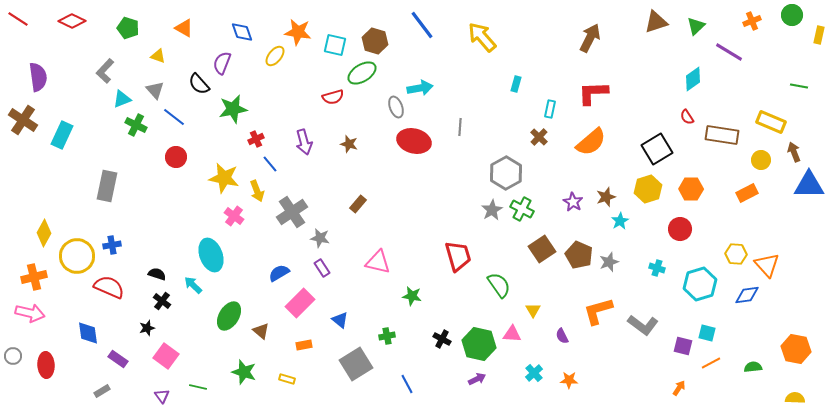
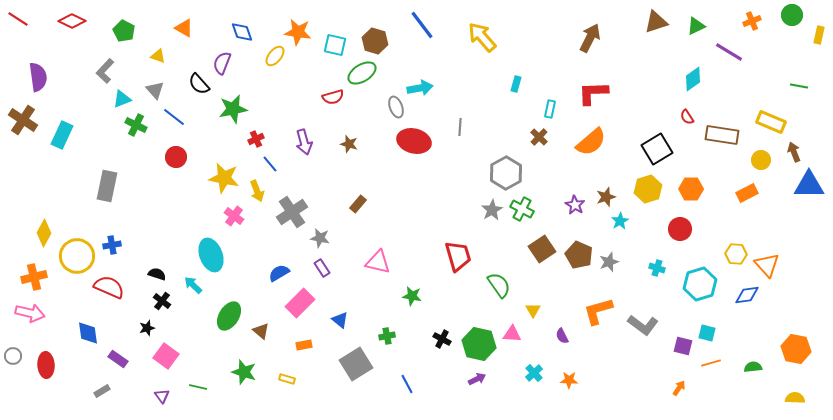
green triangle at (696, 26): rotated 18 degrees clockwise
green pentagon at (128, 28): moved 4 px left, 3 px down; rotated 10 degrees clockwise
purple star at (573, 202): moved 2 px right, 3 px down
orange line at (711, 363): rotated 12 degrees clockwise
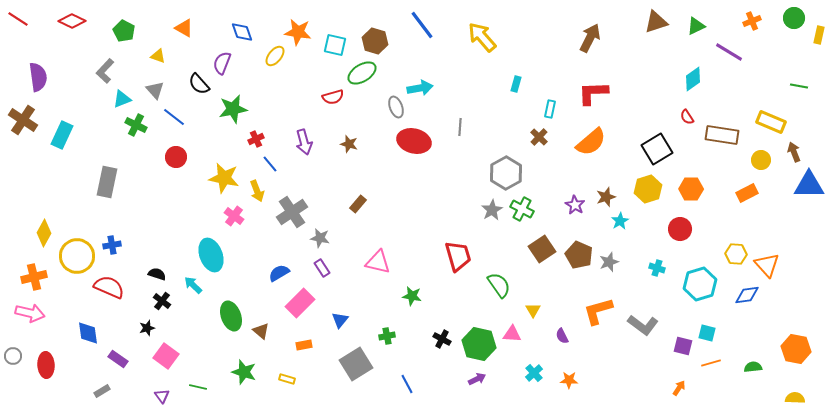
green circle at (792, 15): moved 2 px right, 3 px down
gray rectangle at (107, 186): moved 4 px up
green ellipse at (229, 316): moved 2 px right; rotated 52 degrees counterclockwise
blue triangle at (340, 320): rotated 30 degrees clockwise
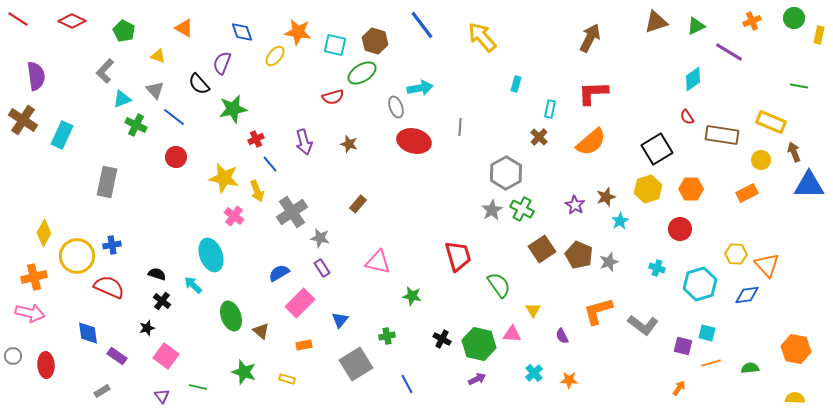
purple semicircle at (38, 77): moved 2 px left, 1 px up
purple rectangle at (118, 359): moved 1 px left, 3 px up
green semicircle at (753, 367): moved 3 px left, 1 px down
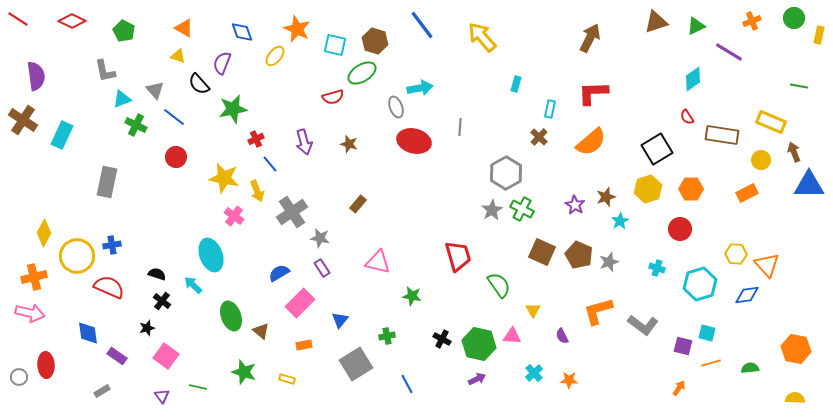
orange star at (298, 32): moved 1 px left, 3 px up; rotated 16 degrees clockwise
yellow triangle at (158, 56): moved 20 px right
gray L-shape at (105, 71): rotated 55 degrees counterclockwise
brown square at (542, 249): moved 3 px down; rotated 32 degrees counterclockwise
pink triangle at (512, 334): moved 2 px down
gray circle at (13, 356): moved 6 px right, 21 px down
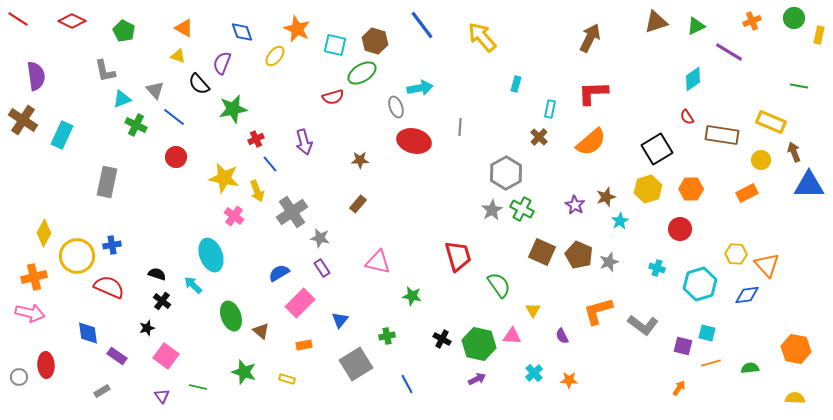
brown star at (349, 144): moved 11 px right, 16 px down; rotated 18 degrees counterclockwise
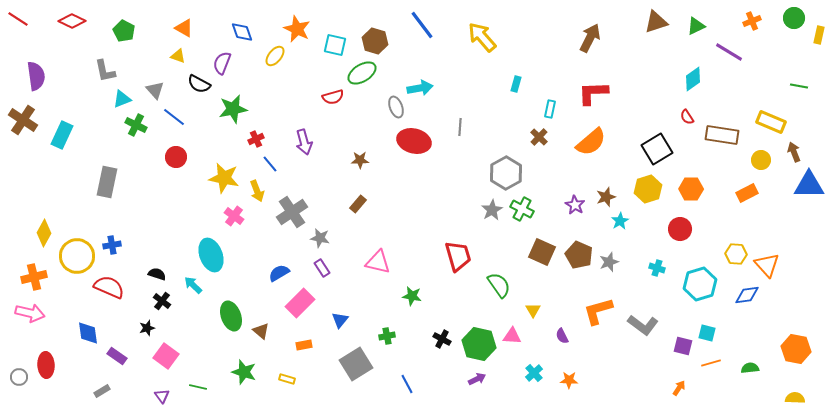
black semicircle at (199, 84): rotated 20 degrees counterclockwise
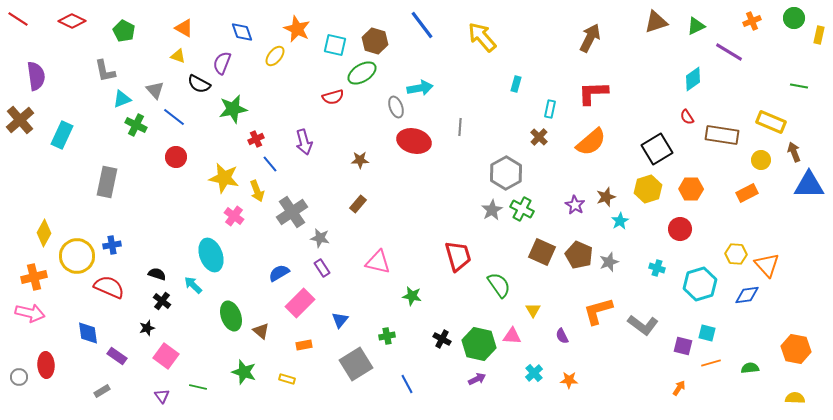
brown cross at (23, 120): moved 3 px left; rotated 16 degrees clockwise
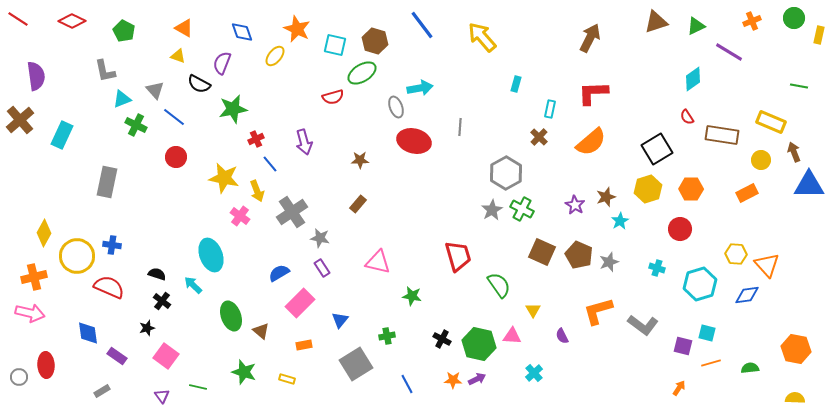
pink cross at (234, 216): moved 6 px right
blue cross at (112, 245): rotated 18 degrees clockwise
orange star at (569, 380): moved 116 px left
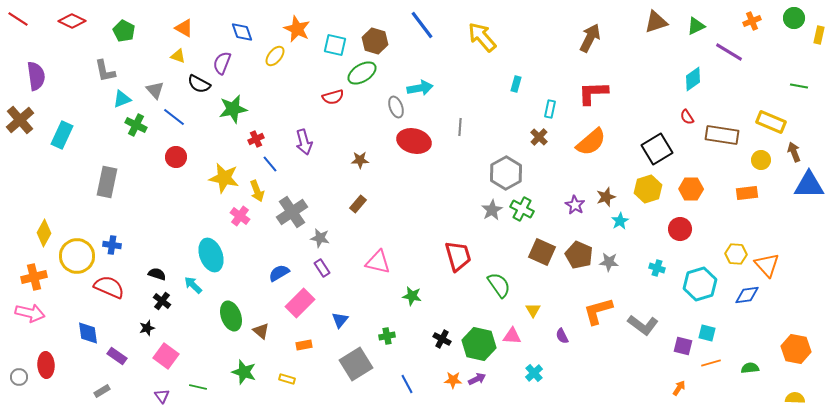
orange rectangle at (747, 193): rotated 20 degrees clockwise
gray star at (609, 262): rotated 24 degrees clockwise
